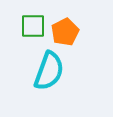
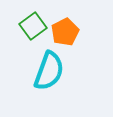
green square: rotated 36 degrees counterclockwise
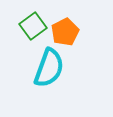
cyan semicircle: moved 3 px up
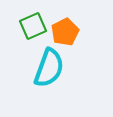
green square: rotated 12 degrees clockwise
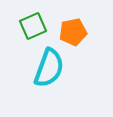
orange pentagon: moved 8 px right; rotated 16 degrees clockwise
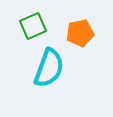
orange pentagon: moved 7 px right, 1 px down
